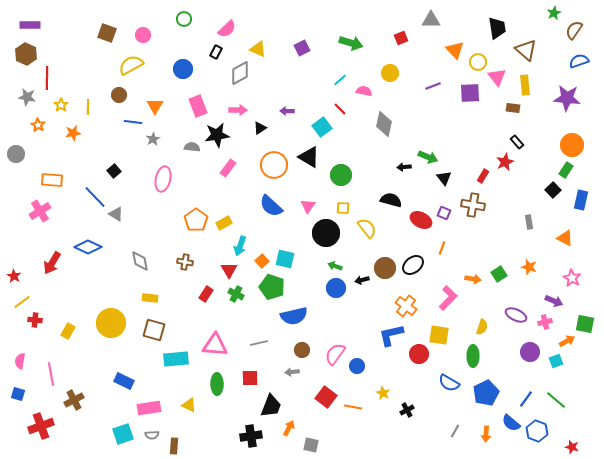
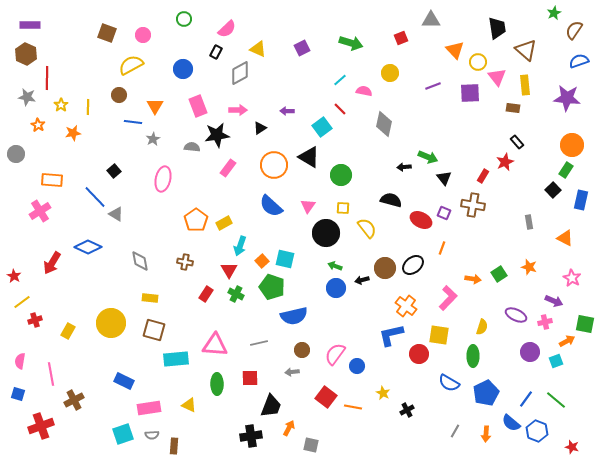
red cross at (35, 320): rotated 24 degrees counterclockwise
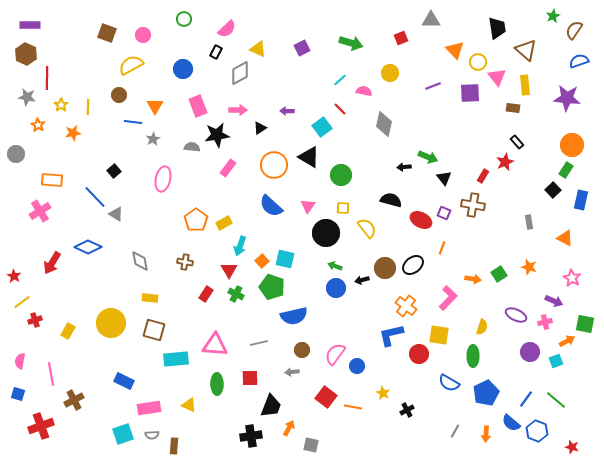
green star at (554, 13): moved 1 px left, 3 px down
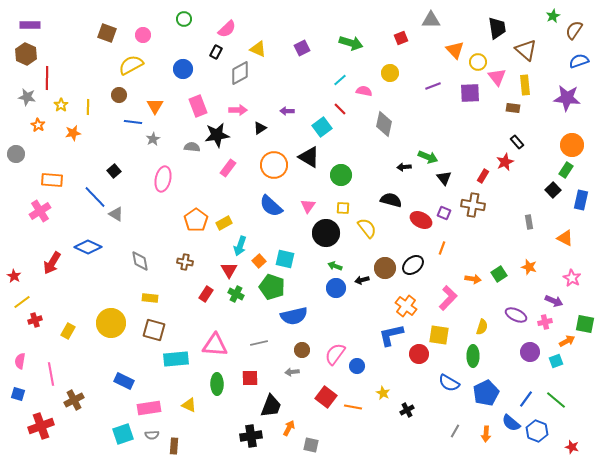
orange square at (262, 261): moved 3 px left
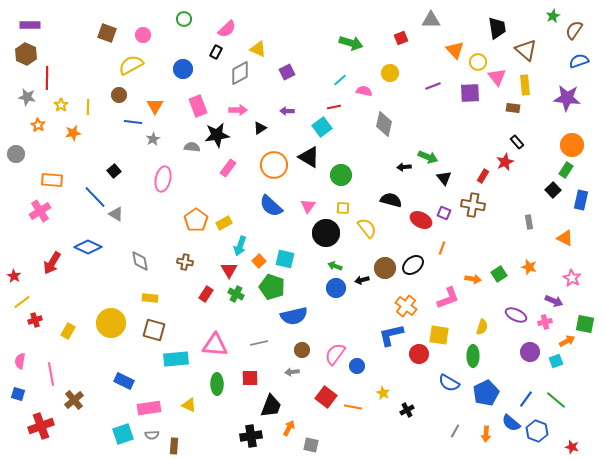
purple square at (302, 48): moved 15 px left, 24 px down
red line at (340, 109): moved 6 px left, 2 px up; rotated 56 degrees counterclockwise
pink L-shape at (448, 298): rotated 25 degrees clockwise
brown cross at (74, 400): rotated 12 degrees counterclockwise
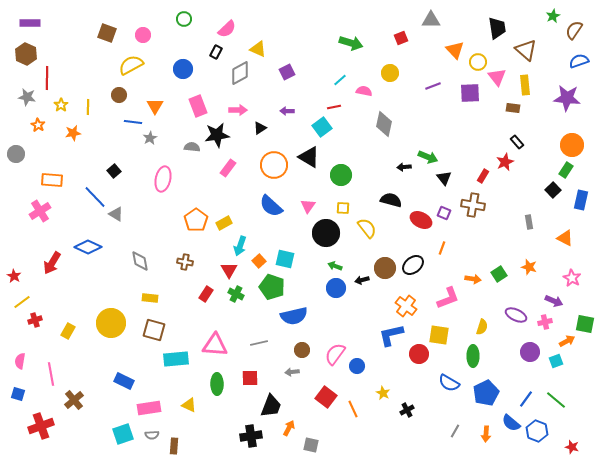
purple rectangle at (30, 25): moved 2 px up
gray star at (153, 139): moved 3 px left, 1 px up
orange line at (353, 407): moved 2 px down; rotated 54 degrees clockwise
